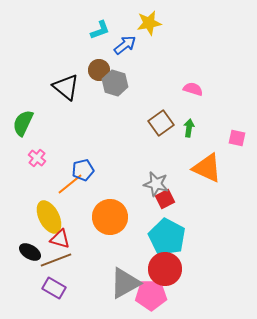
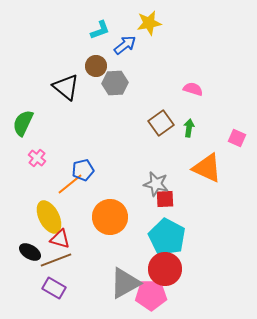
brown circle: moved 3 px left, 4 px up
gray hexagon: rotated 20 degrees counterclockwise
pink square: rotated 12 degrees clockwise
red square: rotated 24 degrees clockwise
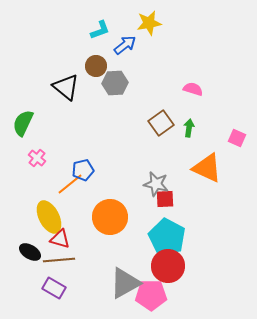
brown line: moved 3 px right; rotated 16 degrees clockwise
red circle: moved 3 px right, 3 px up
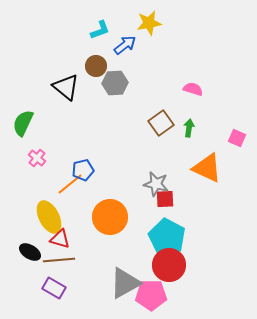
red circle: moved 1 px right, 1 px up
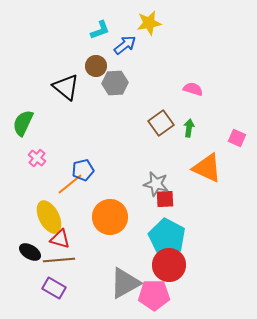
pink pentagon: moved 3 px right
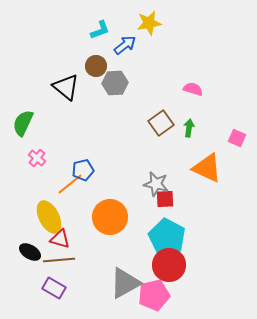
pink pentagon: rotated 12 degrees counterclockwise
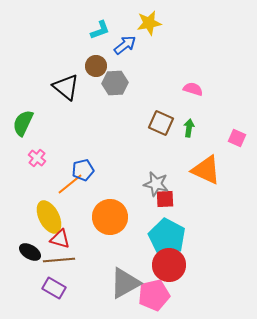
brown square: rotated 30 degrees counterclockwise
orange triangle: moved 1 px left, 2 px down
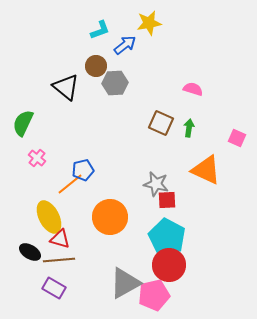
red square: moved 2 px right, 1 px down
